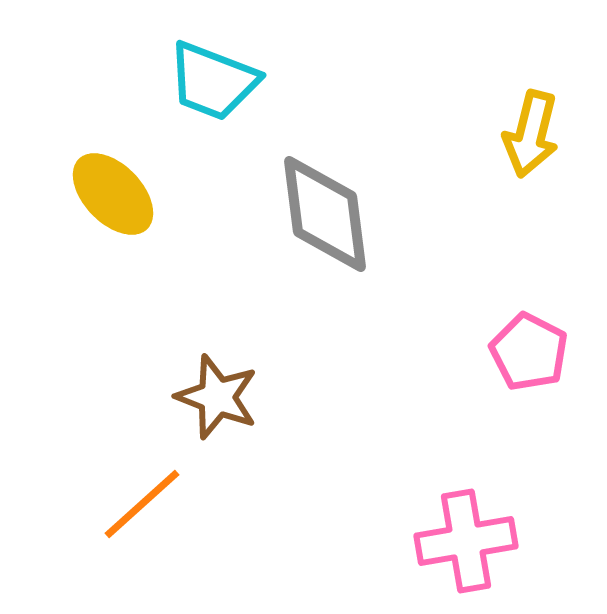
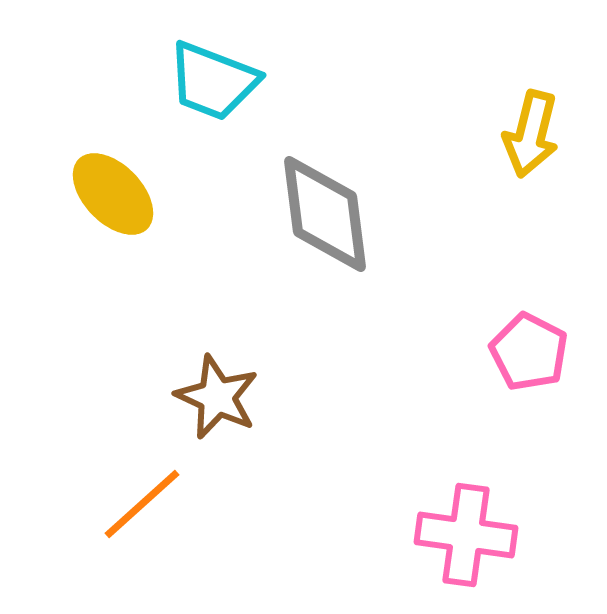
brown star: rotated 4 degrees clockwise
pink cross: moved 6 px up; rotated 18 degrees clockwise
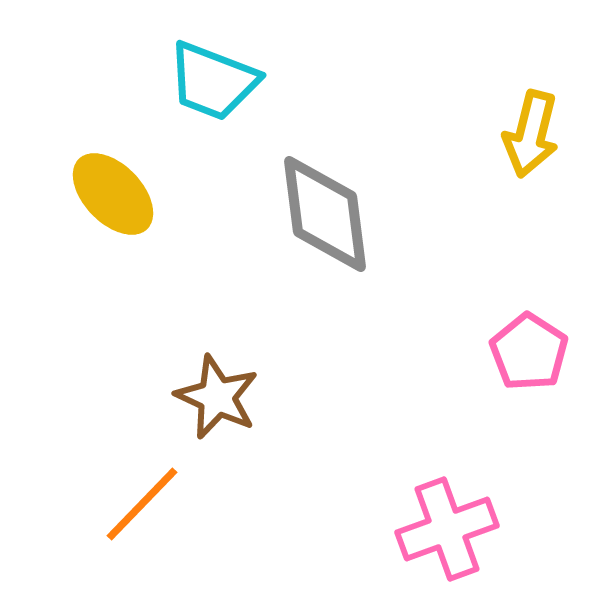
pink pentagon: rotated 6 degrees clockwise
orange line: rotated 4 degrees counterclockwise
pink cross: moved 19 px left, 6 px up; rotated 28 degrees counterclockwise
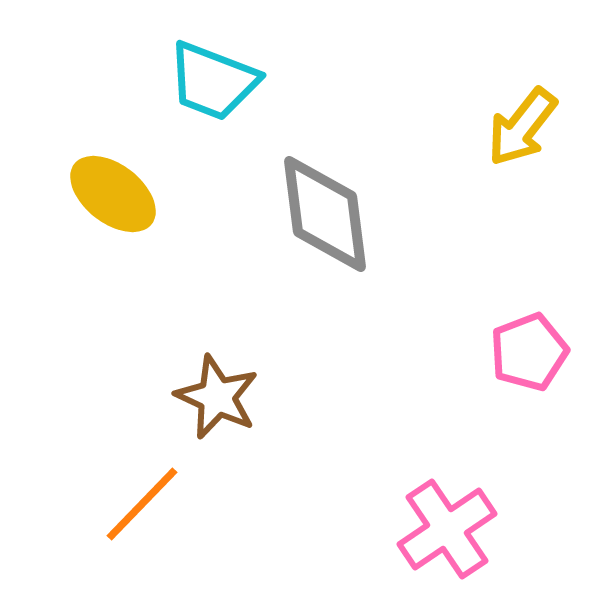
yellow arrow: moved 9 px left, 7 px up; rotated 24 degrees clockwise
yellow ellipse: rotated 8 degrees counterclockwise
pink pentagon: rotated 18 degrees clockwise
pink cross: rotated 14 degrees counterclockwise
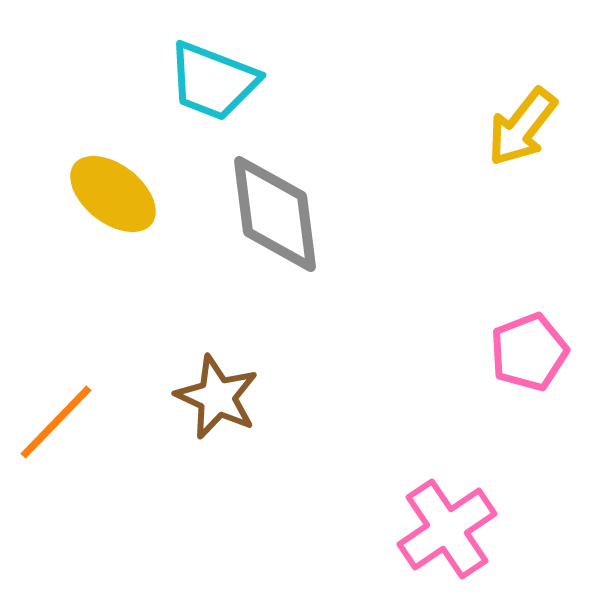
gray diamond: moved 50 px left
orange line: moved 86 px left, 82 px up
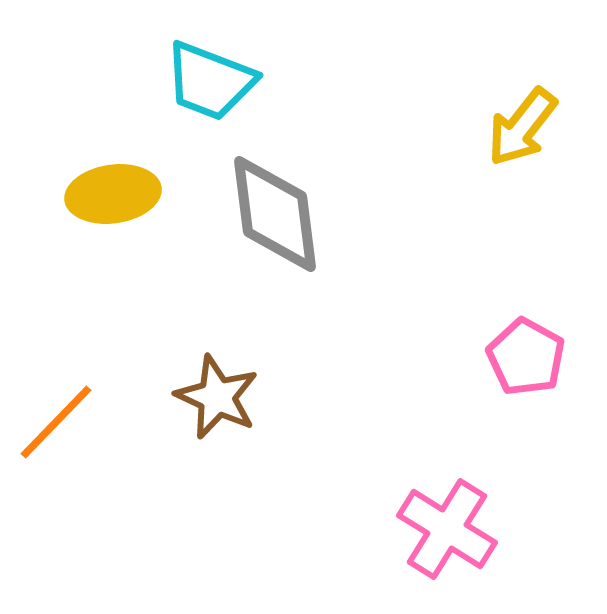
cyan trapezoid: moved 3 px left
yellow ellipse: rotated 46 degrees counterclockwise
pink pentagon: moved 3 px left, 5 px down; rotated 22 degrees counterclockwise
pink cross: rotated 24 degrees counterclockwise
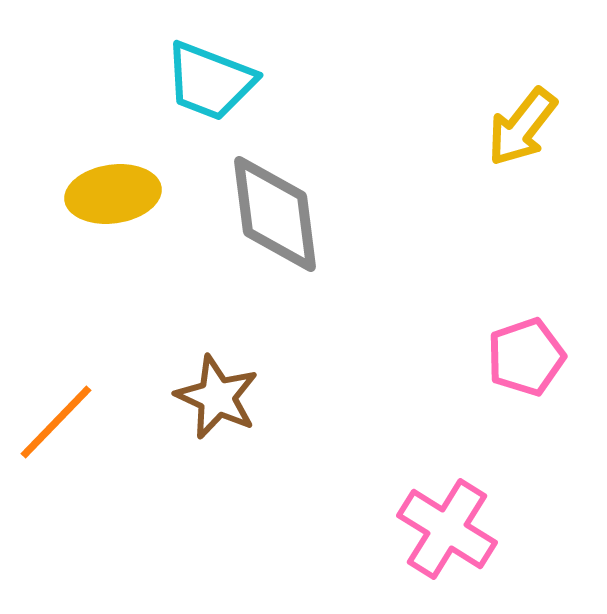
pink pentagon: rotated 24 degrees clockwise
